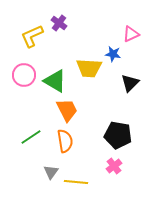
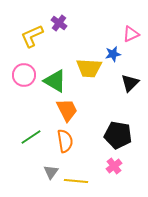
blue star: rotated 21 degrees counterclockwise
yellow line: moved 1 px up
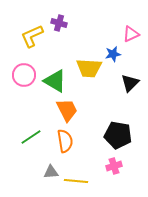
purple cross: rotated 21 degrees counterclockwise
pink cross: rotated 21 degrees clockwise
gray triangle: rotated 49 degrees clockwise
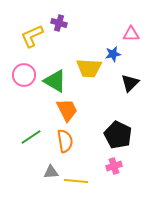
pink triangle: rotated 24 degrees clockwise
black pentagon: rotated 16 degrees clockwise
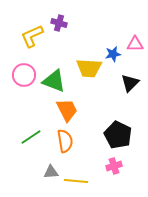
pink triangle: moved 4 px right, 10 px down
green triangle: moved 1 px left; rotated 10 degrees counterclockwise
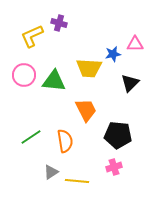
green triangle: rotated 15 degrees counterclockwise
orange trapezoid: moved 19 px right
black pentagon: rotated 20 degrees counterclockwise
pink cross: moved 1 px down
gray triangle: rotated 28 degrees counterclockwise
yellow line: moved 1 px right
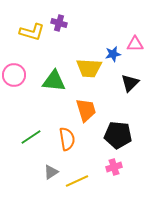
yellow L-shape: moved 4 px up; rotated 140 degrees counterclockwise
pink circle: moved 10 px left
orange trapezoid: rotated 10 degrees clockwise
orange semicircle: moved 2 px right, 2 px up
yellow line: rotated 30 degrees counterclockwise
